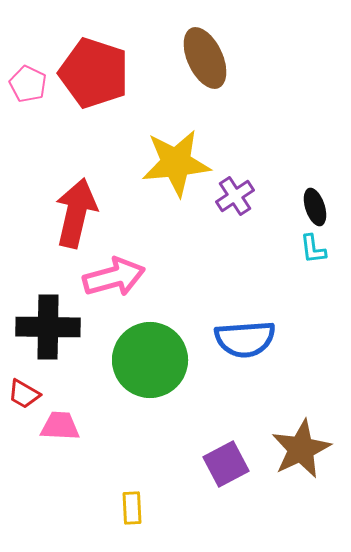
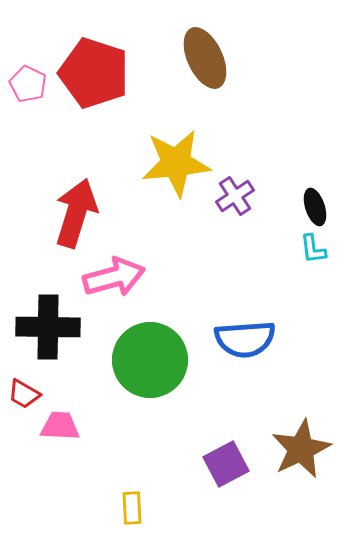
red arrow: rotated 4 degrees clockwise
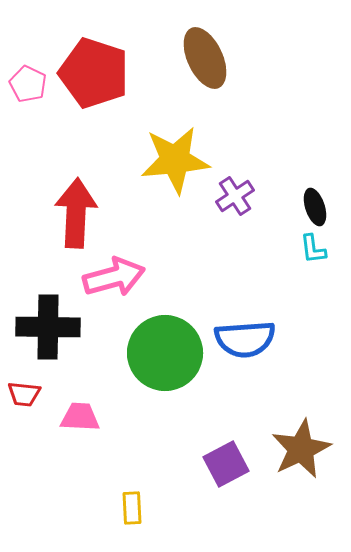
yellow star: moved 1 px left, 3 px up
red arrow: rotated 14 degrees counterclockwise
green circle: moved 15 px right, 7 px up
red trapezoid: rotated 24 degrees counterclockwise
pink trapezoid: moved 20 px right, 9 px up
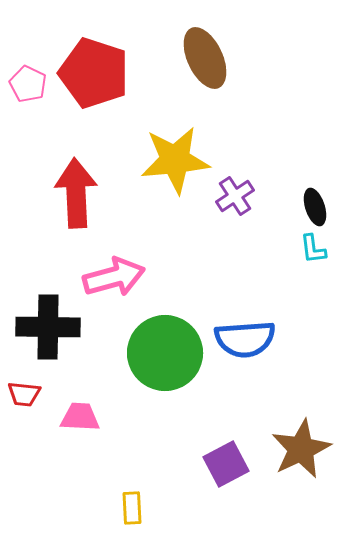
red arrow: moved 20 px up; rotated 6 degrees counterclockwise
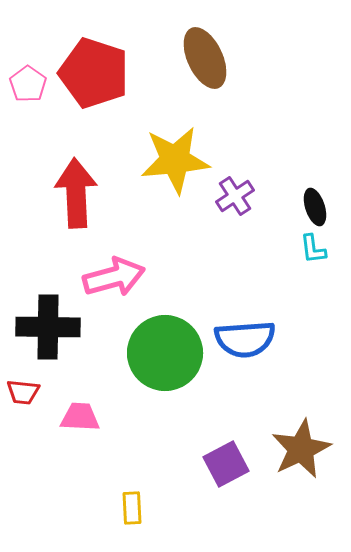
pink pentagon: rotated 9 degrees clockwise
red trapezoid: moved 1 px left, 2 px up
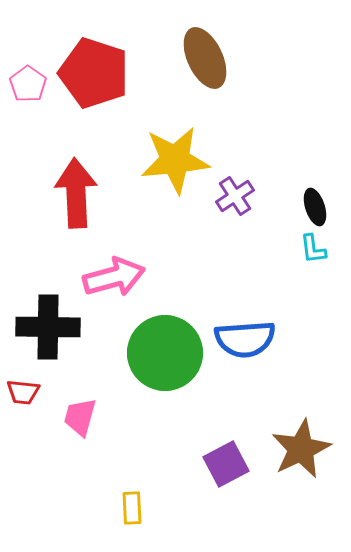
pink trapezoid: rotated 78 degrees counterclockwise
